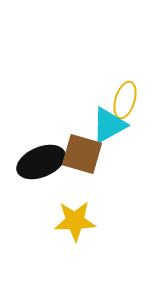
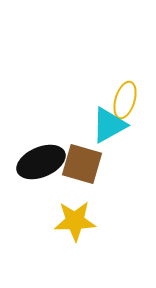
brown square: moved 10 px down
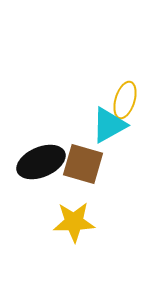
brown square: moved 1 px right
yellow star: moved 1 px left, 1 px down
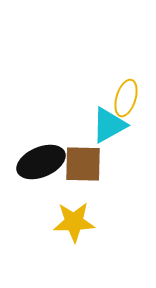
yellow ellipse: moved 1 px right, 2 px up
brown square: rotated 15 degrees counterclockwise
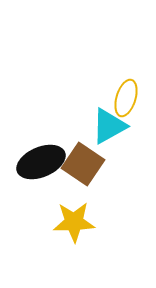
cyan triangle: moved 1 px down
brown square: rotated 33 degrees clockwise
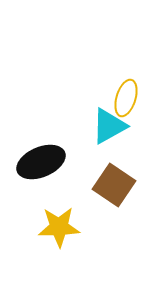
brown square: moved 31 px right, 21 px down
yellow star: moved 15 px left, 5 px down
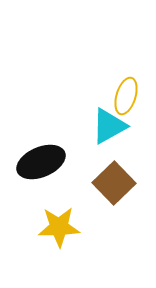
yellow ellipse: moved 2 px up
brown square: moved 2 px up; rotated 12 degrees clockwise
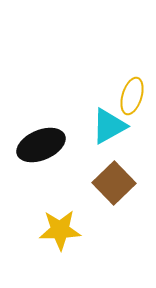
yellow ellipse: moved 6 px right
black ellipse: moved 17 px up
yellow star: moved 1 px right, 3 px down
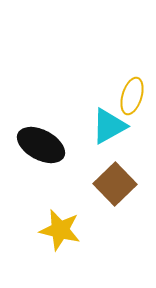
black ellipse: rotated 51 degrees clockwise
brown square: moved 1 px right, 1 px down
yellow star: rotated 15 degrees clockwise
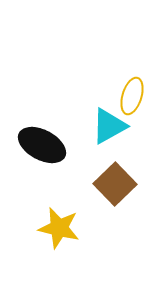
black ellipse: moved 1 px right
yellow star: moved 1 px left, 2 px up
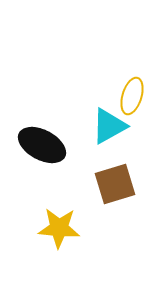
brown square: rotated 27 degrees clockwise
yellow star: rotated 9 degrees counterclockwise
